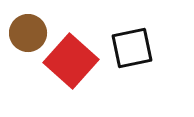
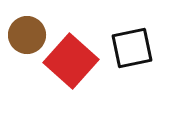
brown circle: moved 1 px left, 2 px down
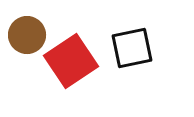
red square: rotated 14 degrees clockwise
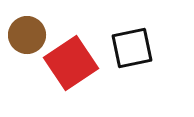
red square: moved 2 px down
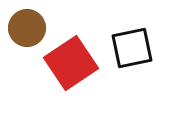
brown circle: moved 7 px up
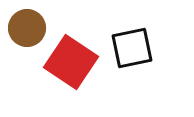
red square: moved 1 px up; rotated 22 degrees counterclockwise
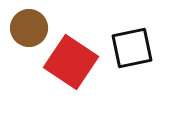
brown circle: moved 2 px right
